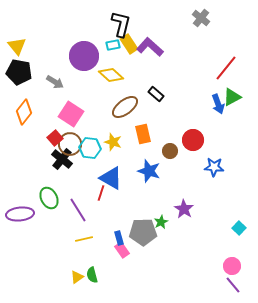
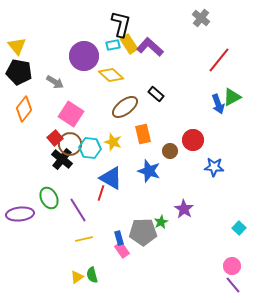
red line at (226, 68): moved 7 px left, 8 px up
orange diamond at (24, 112): moved 3 px up
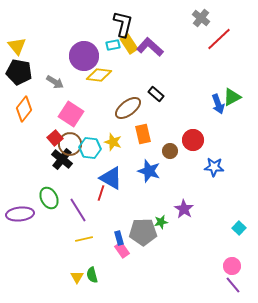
black L-shape at (121, 24): moved 2 px right
red line at (219, 60): moved 21 px up; rotated 8 degrees clockwise
yellow diamond at (111, 75): moved 12 px left; rotated 35 degrees counterclockwise
brown ellipse at (125, 107): moved 3 px right, 1 px down
green star at (161, 222): rotated 16 degrees clockwise
yellow triangle at (77, 277): rotated 24 degrees counterclockwise
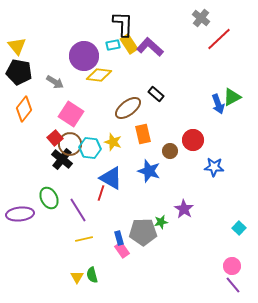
black L-shape at (123, 24): rotated 12 degrees counterclockwise
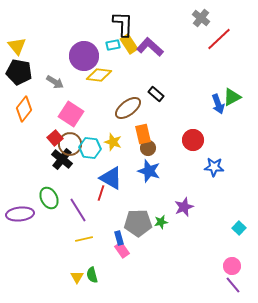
brown circle at (170, 151): moved 22 px left, 3 px up
purple star at (184, 209): moved 2 px up; rotated 18 degrees clockwise
gray pentagon at (143, 232): moved 5 px left, 9 px up
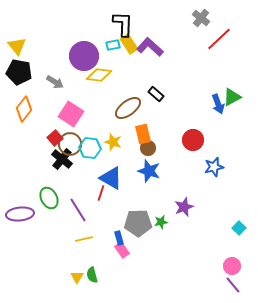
blue star at (214, 167): rotated 18 degrees counterclockwise
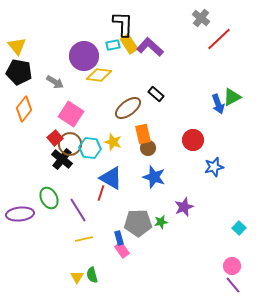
blue star at (149, 171): moved 5 px right, 6 px down
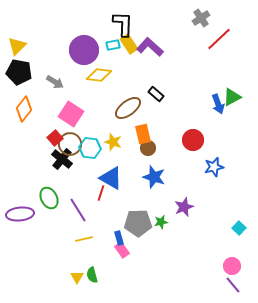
gray cross at (201, 18): rotated 18 degrees clockwise
yellow triangle at (17, 46): rotated 24 degrees clockwise
purple circle at (84, 56): moved 6 px up
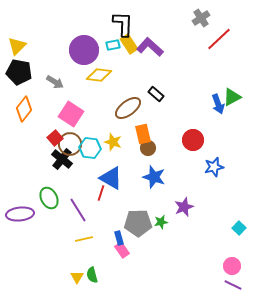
purple line at (233, 285): rotated 24 degrees counterclockwise
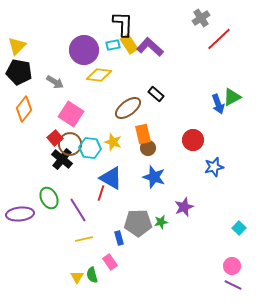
pink rectangle at (122, 250): moved 12 px left, 12 px down
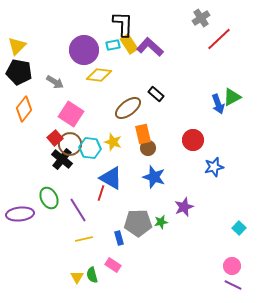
pink rectangle at (110, 262): moved 3 px right, 3 px down; rotated 21 degrees counterclockwise
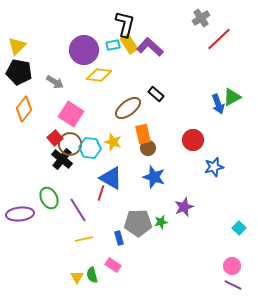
black L-shape at (123, 24): moved 2 px right; rotated 12 degrees clockwise
